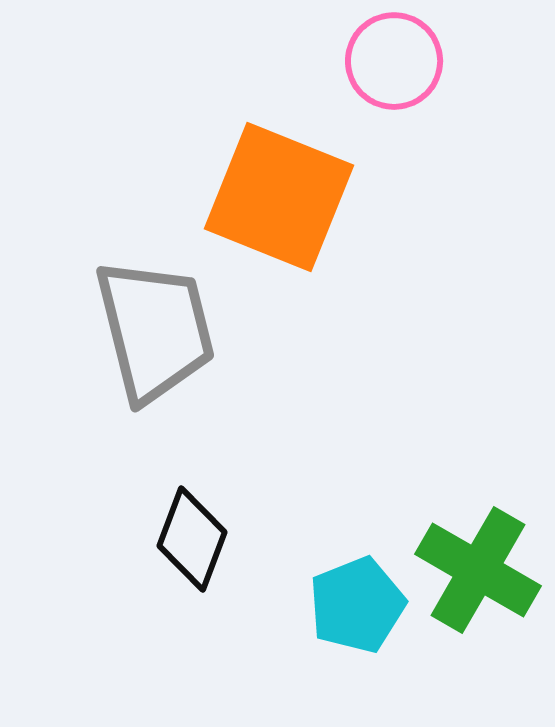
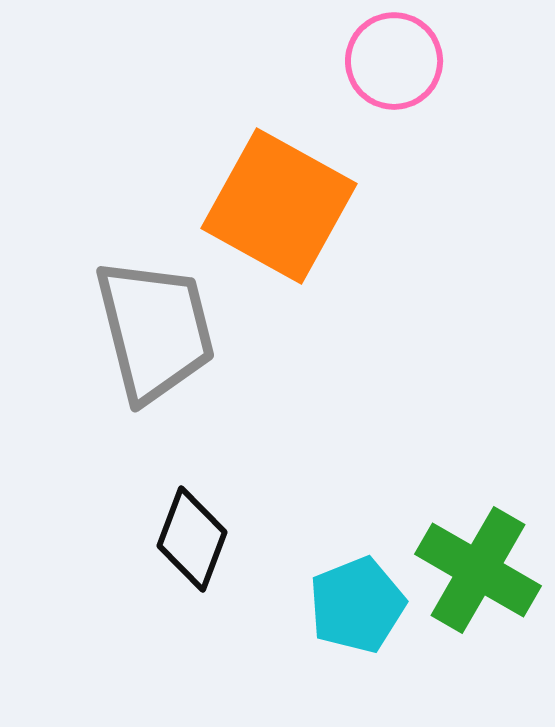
orange square: moved 9 px down; rotated 7 degrees clockwise
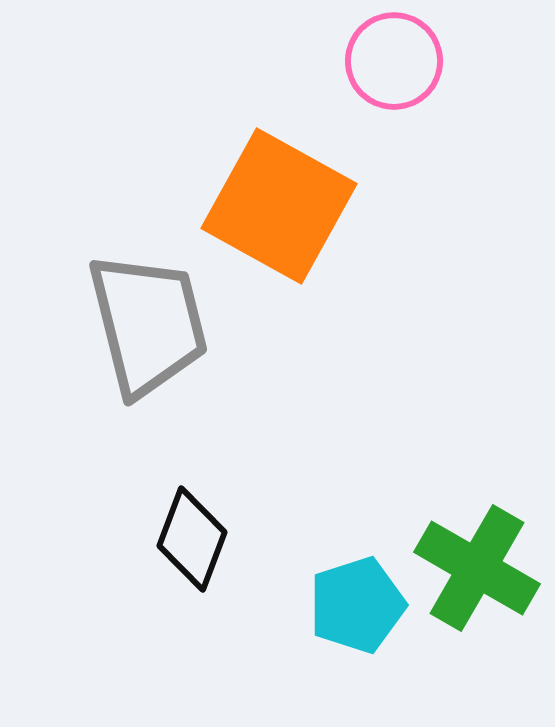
gray trapezoid: moved 7 px left, 6 px up
green cross: moved 1 px left, 2 px up
cyan pentagon: rotated 4 degrees clockwise
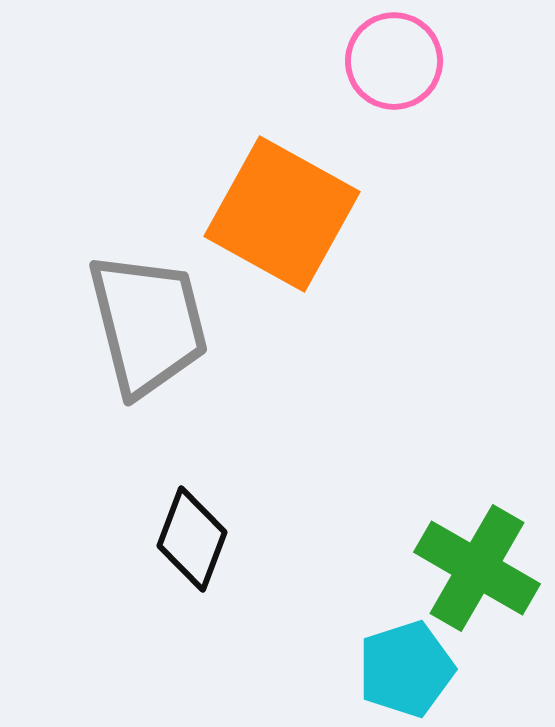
orange square: moved 3 px right, 8 px down
cyan pentagon: moved 49 px right, 64 px down
